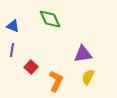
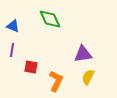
red square: rotated 32 degrees counterclockwise
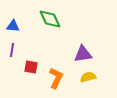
blue triangle: rotated 16 degrees counterclockwise
yellow semicircle: rotated 49 degrees clockwise
orange L-shape: moved 3 px up
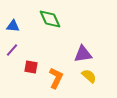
purple line: rotated 32 degrees clockwise
yellow semicircle: moved 1 px right, 1 px up; rotated 56 degrees clockwise
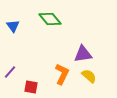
green diamond: rotated 15 degrees counterclockwise
blue triangle: rotated 48 degrees clockwise
purple line: moved 2 px left, 22 px down
red square: moved 20 px down
orange L-shape: moved 6 px right, 4 px up
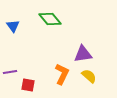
purple line: rotated 40 degrees clockwise
red square: moved 3 px left, 2 px up
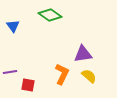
green diamond: moved 4 px up; rotated 15 degrees counterclockwise
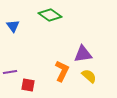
orange L-shape: moved 3 px up
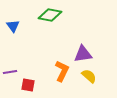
green diamond: rotated 25 degrees counterclockwise
